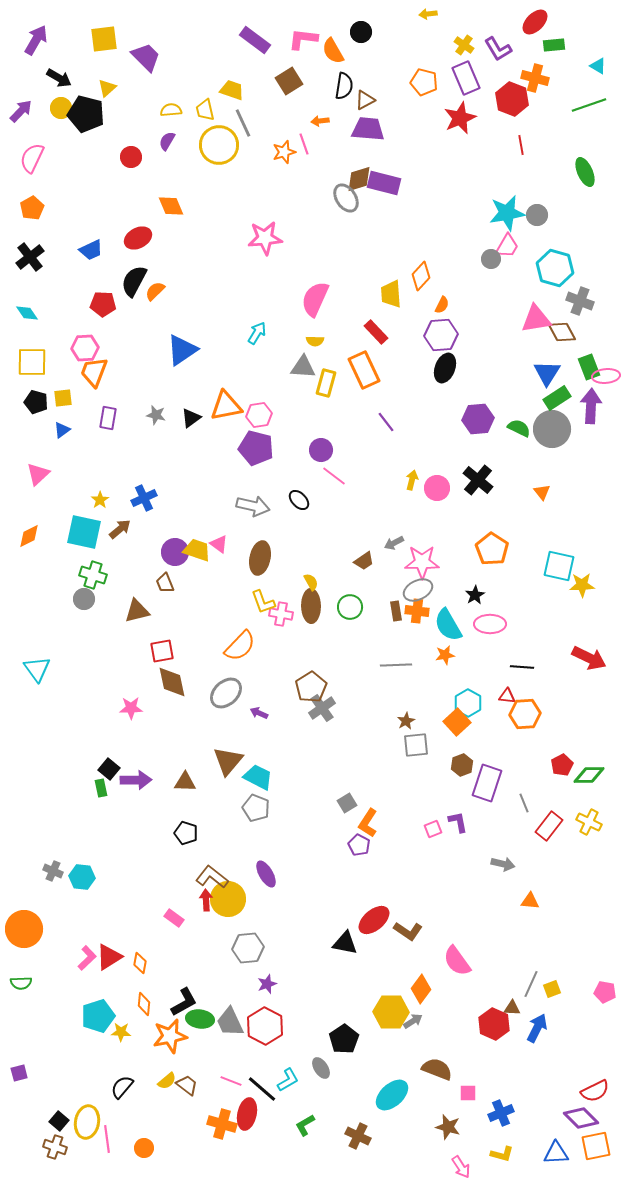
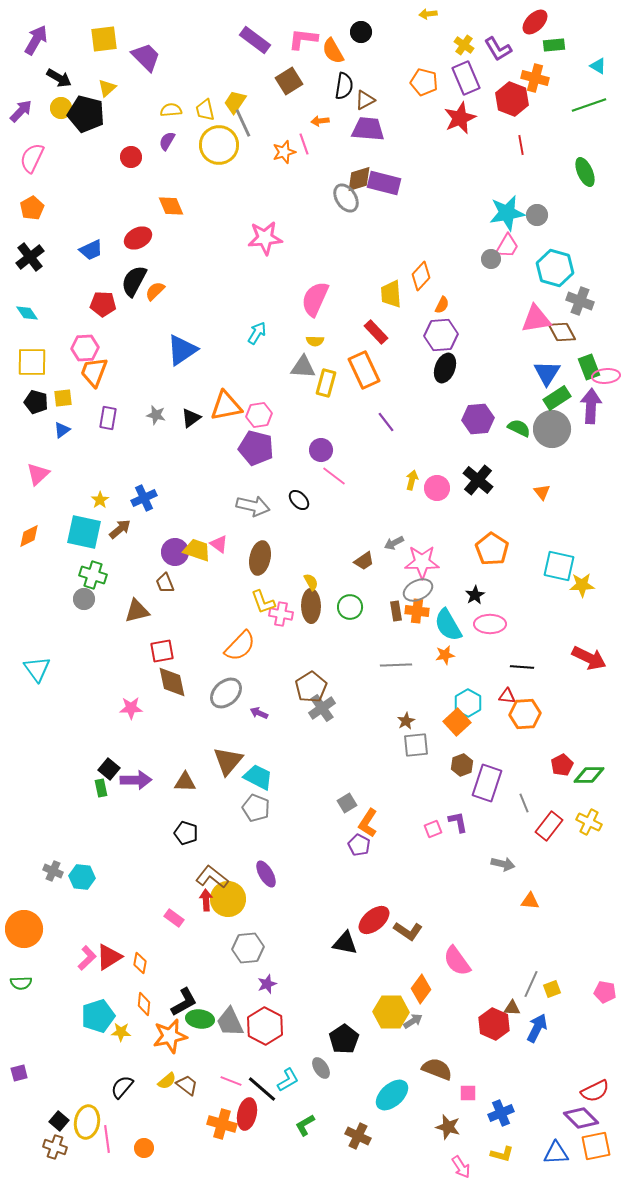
yellow trapezoid at (232, 90): moved 3 px right, 12 px down; rotated 75 degrees counterclockwise
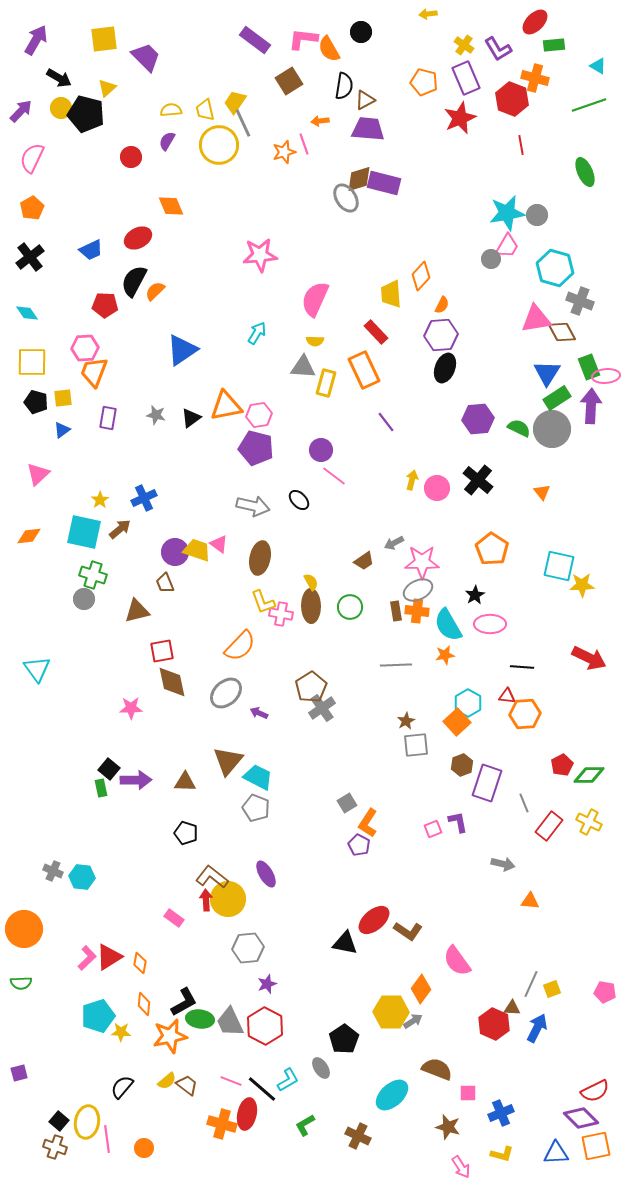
orange semicircle at (333, 51): moved 4 px left, 2 px up
pink star at (265, 238): moved 5 px left, 17 px down
red pentagon at (103, 304): moved 2 px right, 1 px down
orange diamond at (29, 536): rotated 20 degrees clockwise
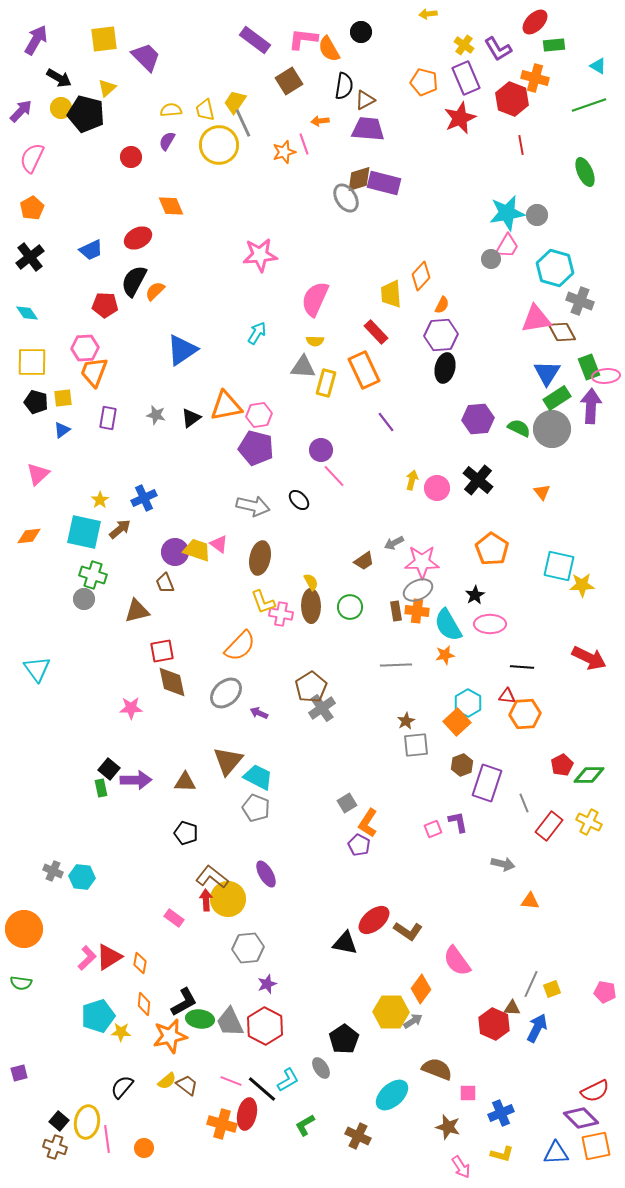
black ellipse at (445, 368): rotated 8 degrees counterclockwise
pink line at (334, 476): rotated 10 degrees clockwise
green semicircle at (21, 983): rotated 10 degrees clockwise
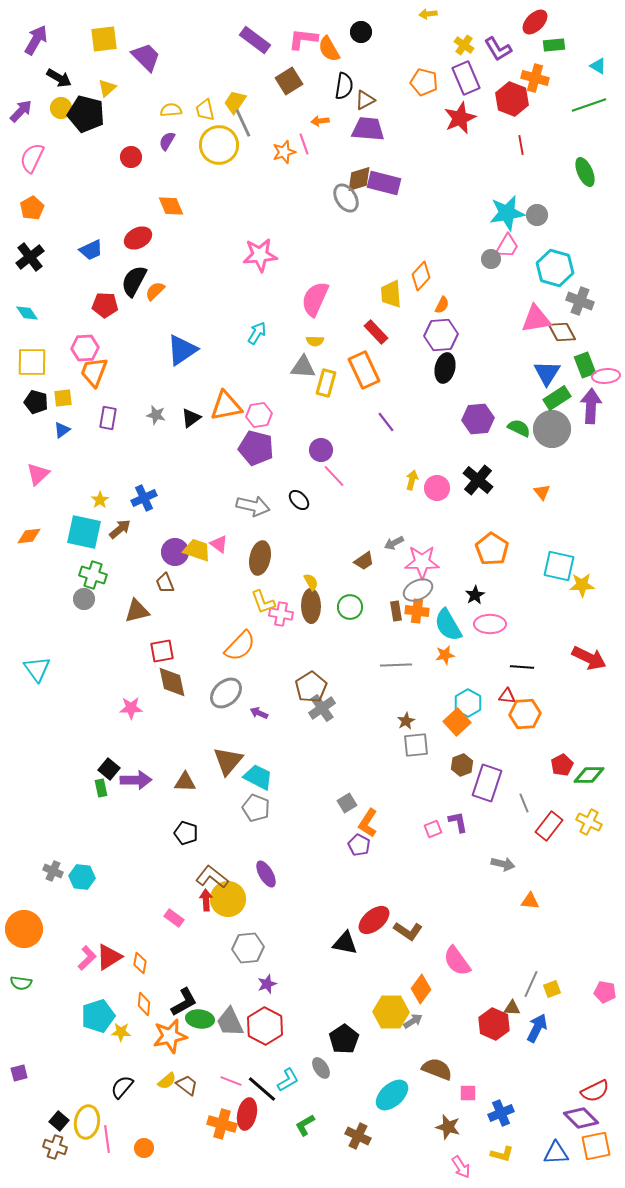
green rectangle at (589, 367): moved 4 px left, 2 px up
